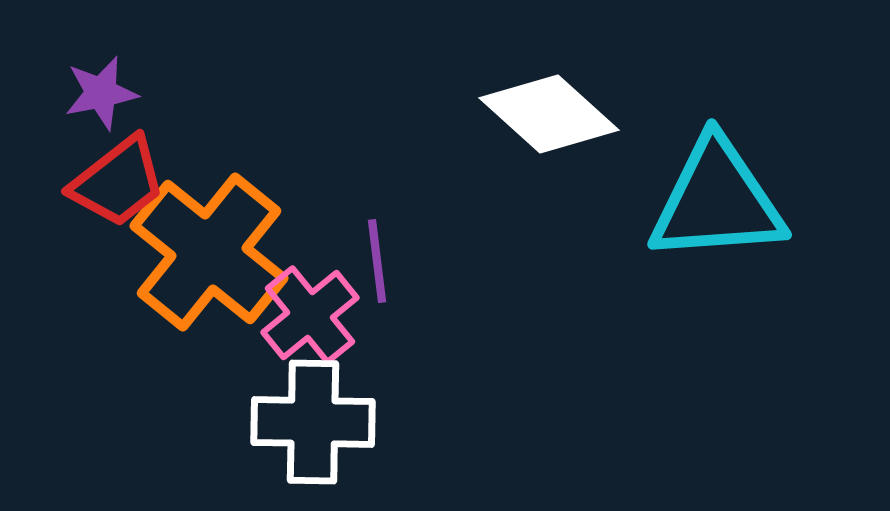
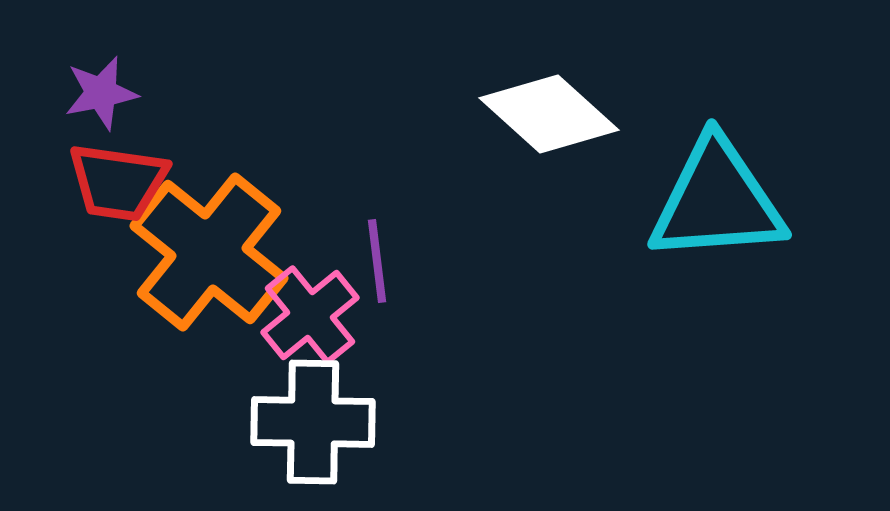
red trapezoid: rotated 46 degrees clockwise
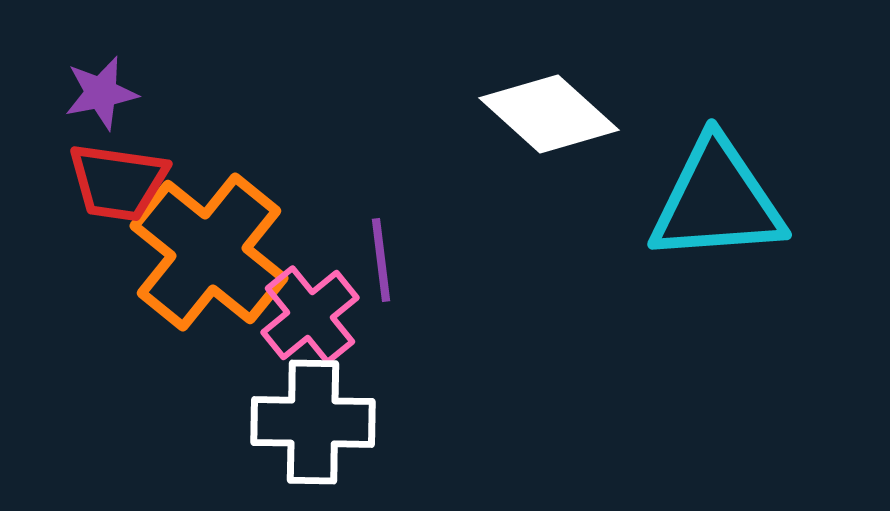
purple line: moved 4 px right, 1 px up
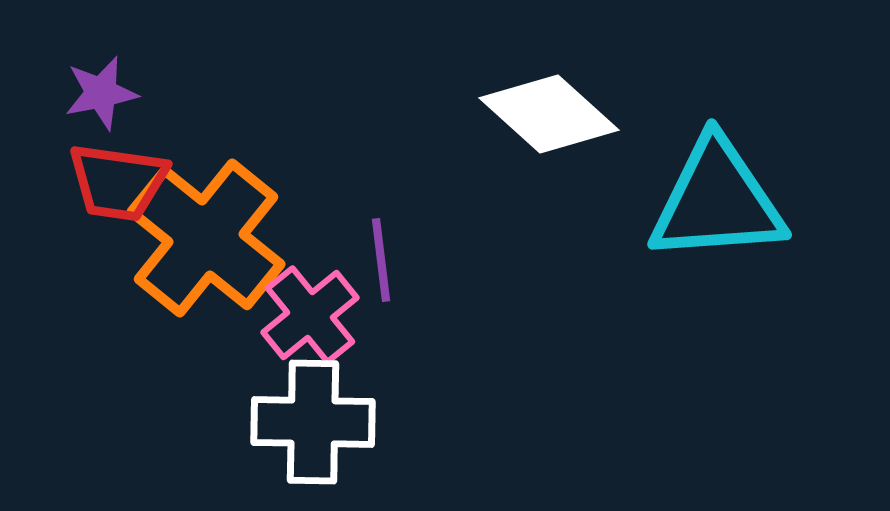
orange cross: moved 3 px left, 14 px up
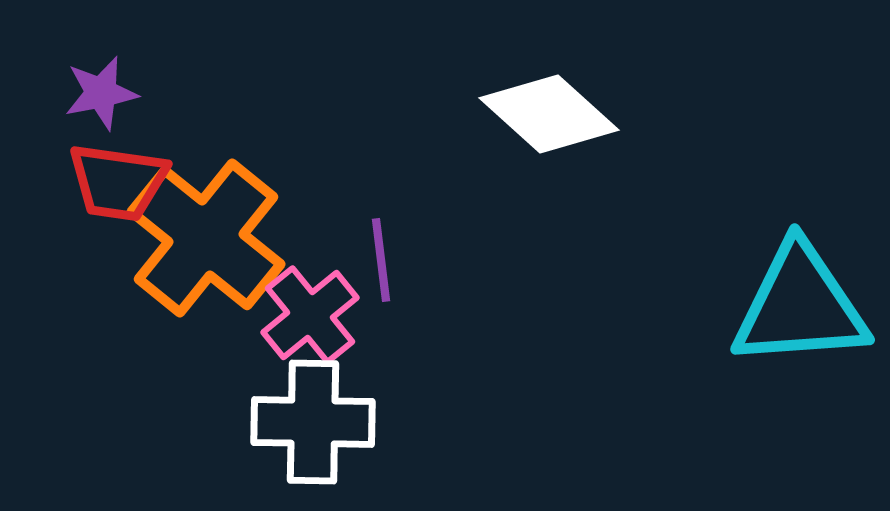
cyan triangle: moved 83 px right, 105 px down
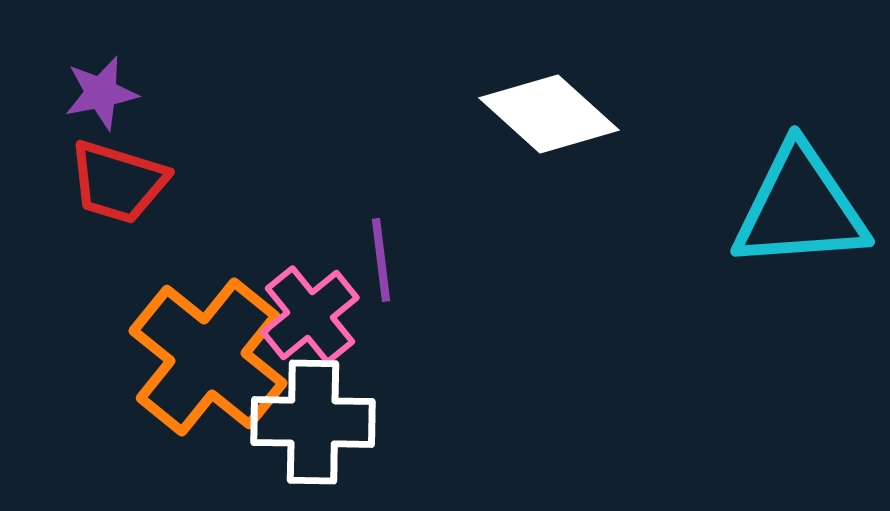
red trapezoid: rotated 9 degrees clockwise
orange cross: moved 2 px right, 119 px down
cyan triangle: moved 98 px up
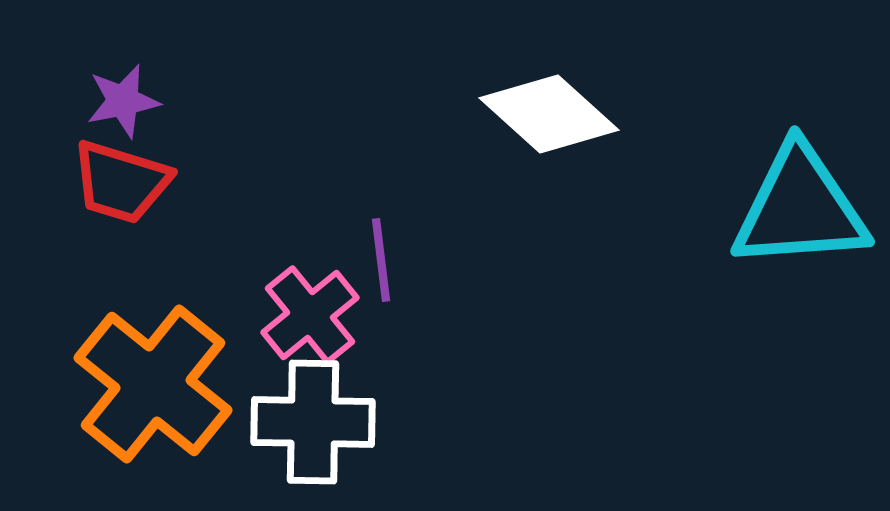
purple star: moved 22 px right, 8 px down
red trapezoid: moved 3 px right
orange cross: moved 55 px left, 27 px down
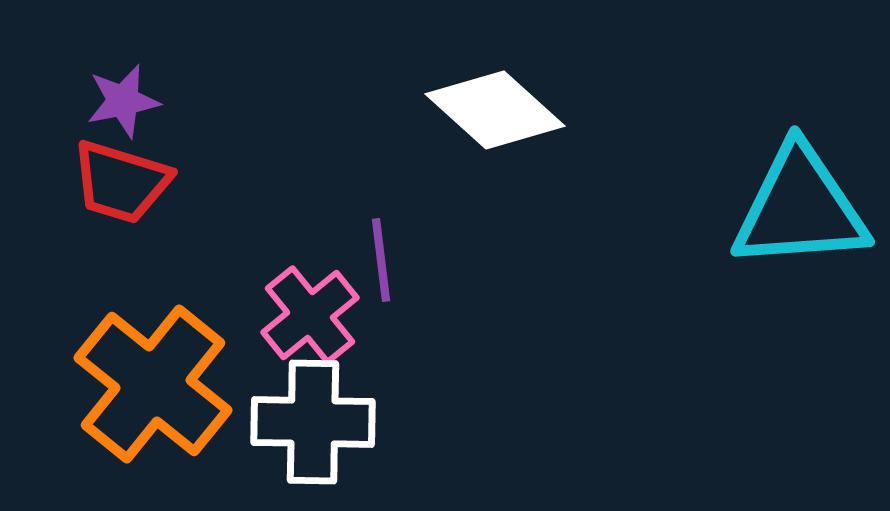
white diamond: moved 54 px left, 4 px up
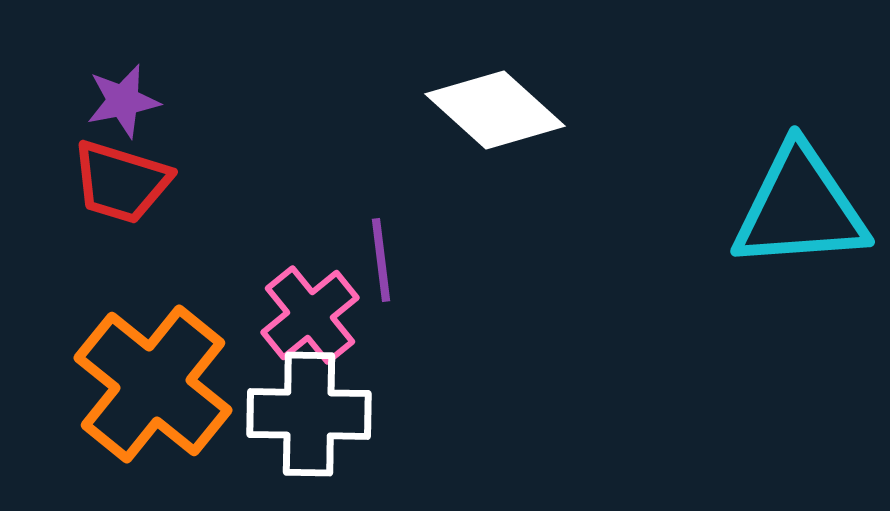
white cross: moved 4 px left, 8 px up
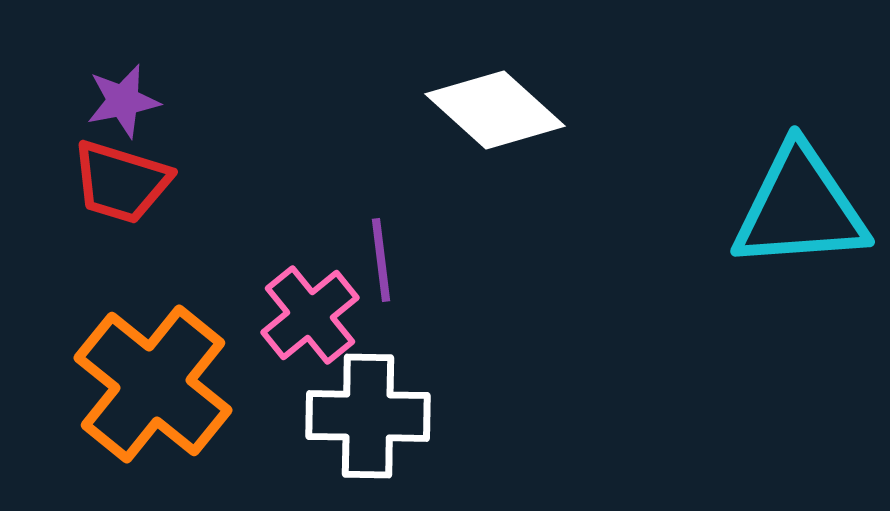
white cross: moved 59 px right, 2 px down
